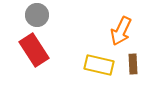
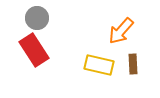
gray circle: moved 3 px down
orange arrow: rotated 16 degrees clockwise
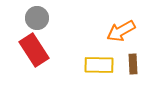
orange arrow: rotated 20 degrees clockwise
yellow rectangle: rotated 12 degrees counterclockwise
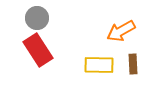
red rectangle: moved 4 px right
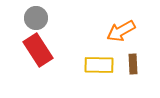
gray circle: moved 1 px left
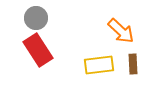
orange arrow: rotated 108 degrees counterclockwise
yellow rectangle: rotated 8 degrees counterclockwise
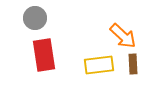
gray circle: moved 1 px left
orange arrow: moved 2 px right, 5 px down
red rectangle: moved 6 px right, 5 px down; rotated 24 degrees clockwise
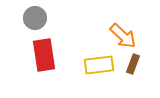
brown rectangle: rotated 24 degrees clockwise
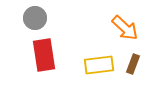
orange arrow: moved 2 px right, 8 px up
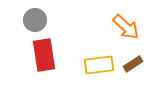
gray circle: moved 2 px down
orange arrow: moved 1 px right, 1 px up
brown rectangle: rotated 36 degrees clockwise
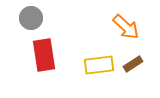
gray circle: moved 4 px left, 2 px up
